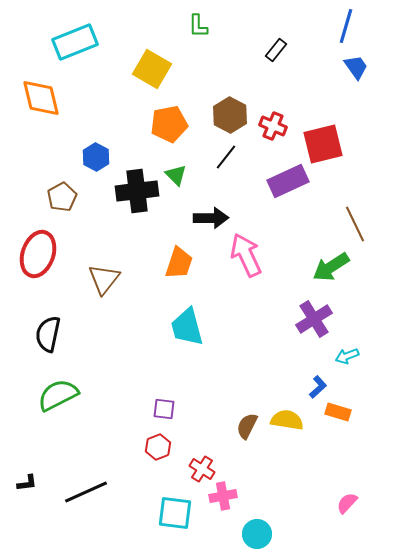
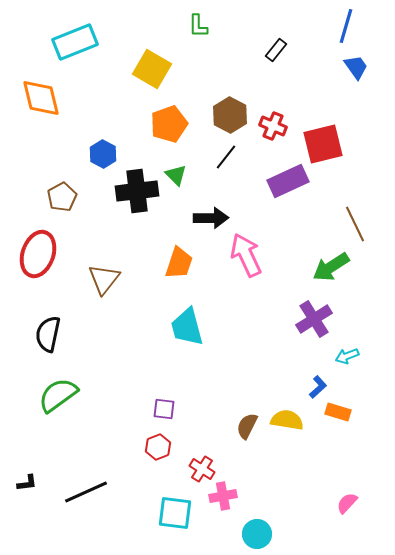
orange pentagon at (169, 124): rotated 9 degrees counterclockwise
blue hexagon at (96, 157): moved 7 px right, 3 px up
green semicircle at (58, 395): rotated 9 degrees counterclockwise
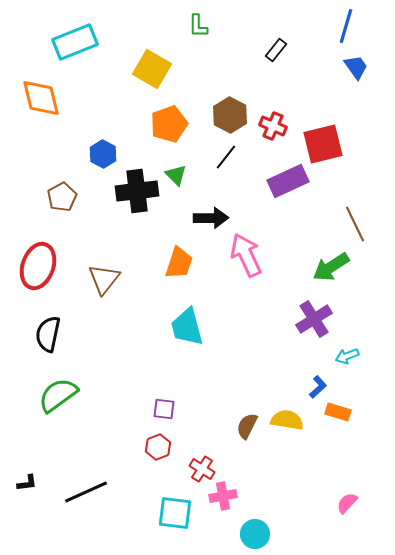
red ellipse at (38, 254): moved 12 px down
cyan circle at (257, 534): moved 2 px left
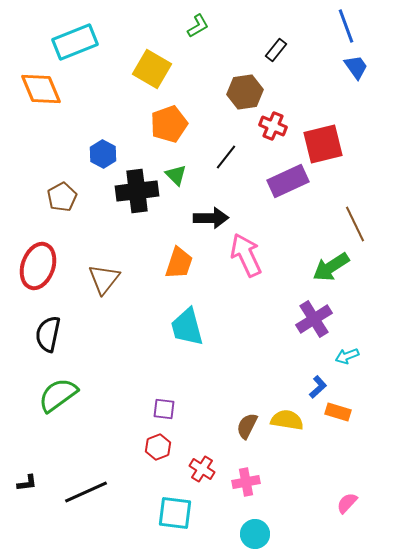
green L-shape at (198, 26): rotated 120 degrees counterclockwise
blue line at (346, 26): rotated 36 degrees counterclockwise
orange diamond at (41, 98): moved 9 px up; rotated 9 degrees counterclockwise
brown hexagon at (230, 115): moved 15 px right, 23 px up; rotated 24 degrees clockwise
pink cross at (223, 496): moved 23 px right, 14 px up
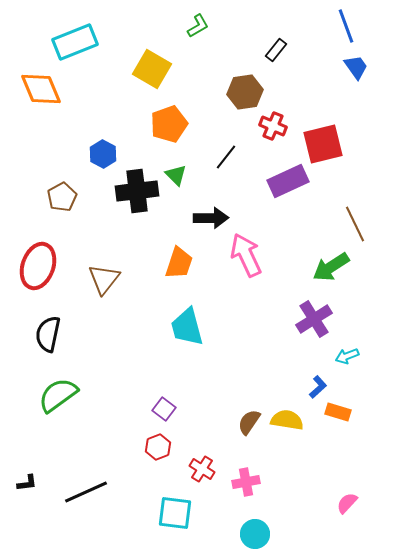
purple square at (164, 409): rotated 30 degrees clockwise
brown semicircle at (247, 426): moved 2 px right, 4 px up; rotated 8 degrees clockwise
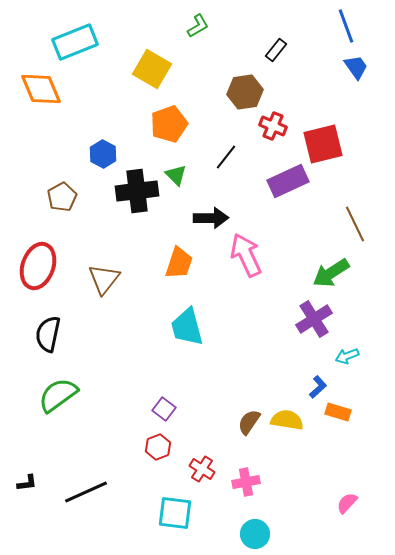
green arrow at (331, 267): moved 6 px down
